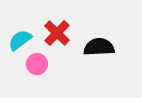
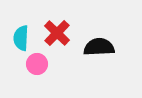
cyan semicircle: moved 1 px right, 2 px up; rotated 50 degrees counterclockwise
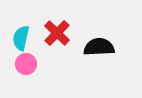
cyan semicircle: rotated 10 degrees clockwise
pink circle: moved 11 px left
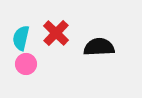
red cross: moved 1 px left
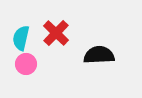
black semicircle: moved 8 px down
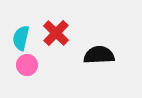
pink circle: moved 1 px right, 1 px down
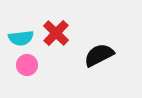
cyan semicircle: rotated 110 degrees counterclockwise
black semicircle: rotated 24 degrees counterclockwise
